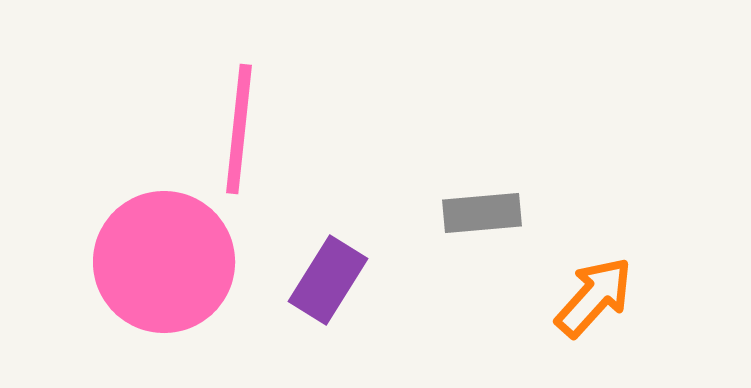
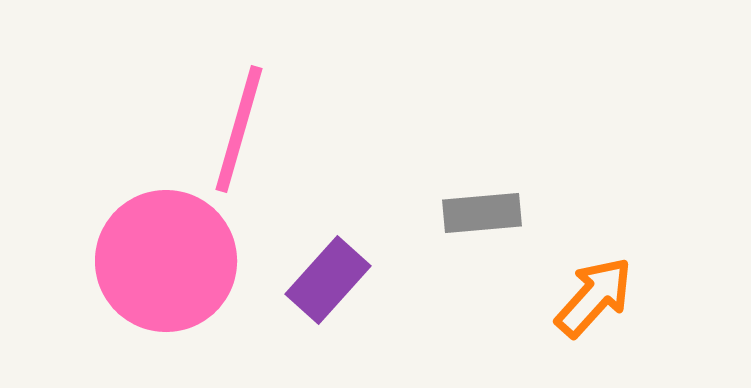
pink line: rotated 10 degrees clockwise
pink circle: moved 2 px right, 1 px up
purple rectangle: rotated 10 degrees clockwise
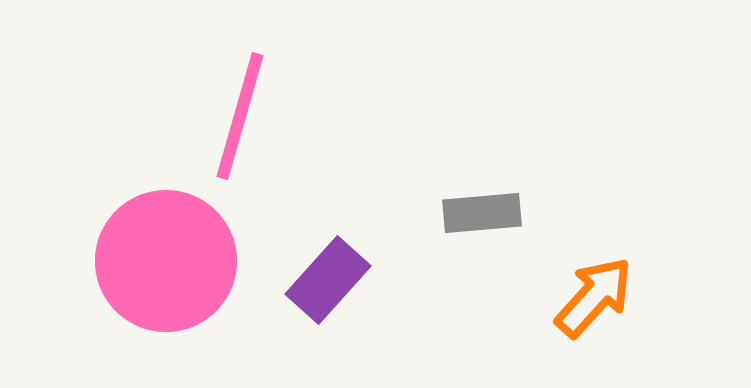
pink line: moved 1 px right, 13 px up
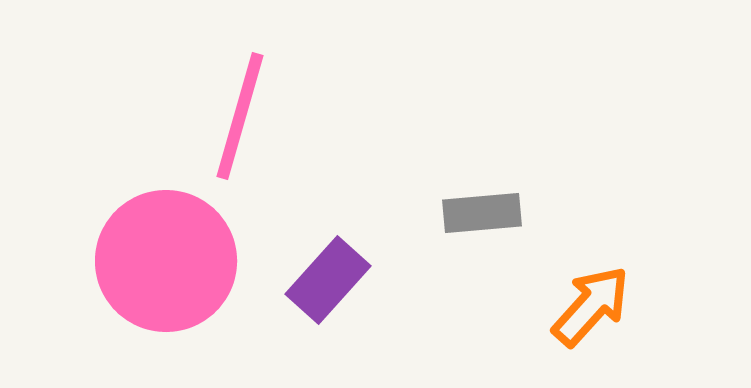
orange arrow: moved 3 px left, 9 px down
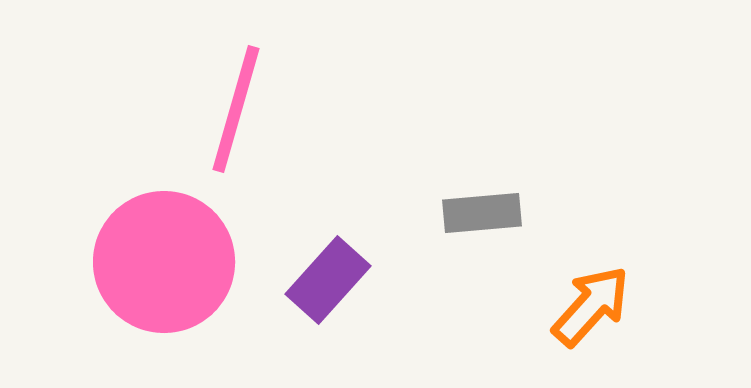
pink line: moved 4 px left, 7 px up
pink circle: moved 2 px left, 1 px down
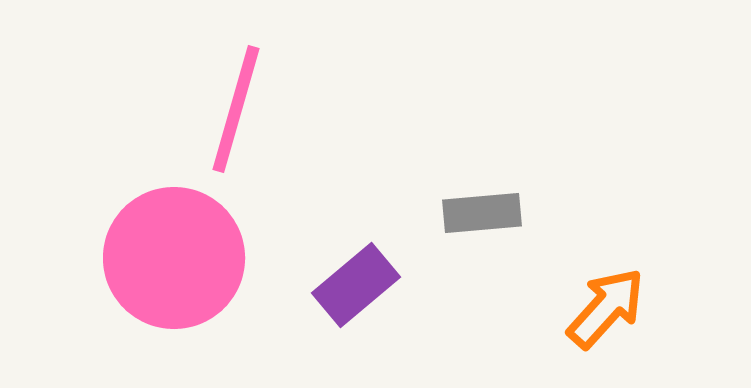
pink circle: moved 10 px right, 4 px up
purple rectangle: moved 28 px right, 5 px down; rotated 8 degrees clockwise
orange arrow: moved 15 px right, 2 px down
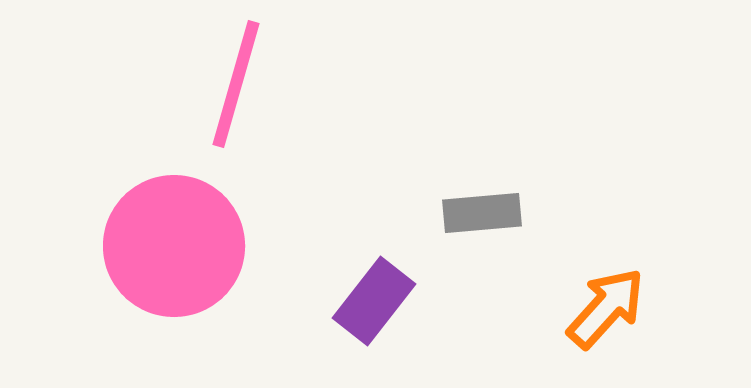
pink line: moved 25 px up
pink circle: moved 12 px up
purple rectangle: moved 18 px right, 16 px down; rotated 12 degrees counterclockwise
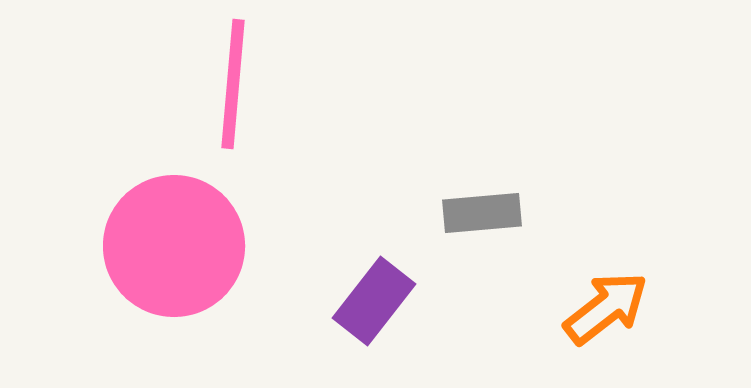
pink line: moved 3 px left; rotated 11 degrees counterclockwise
orange arrow: rotated 10 degrees clockwise
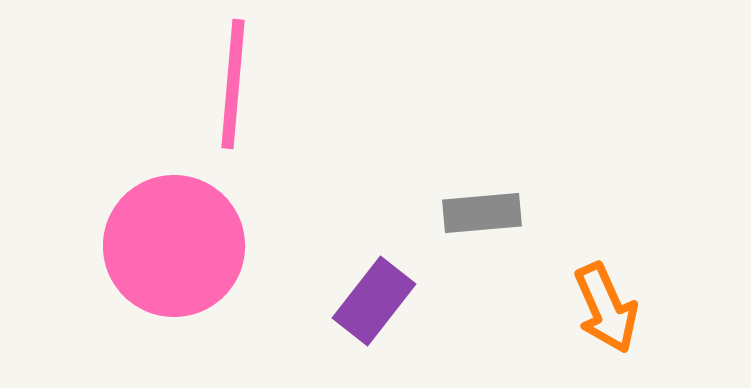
orange arrow: rotated 104 degrees clockwise
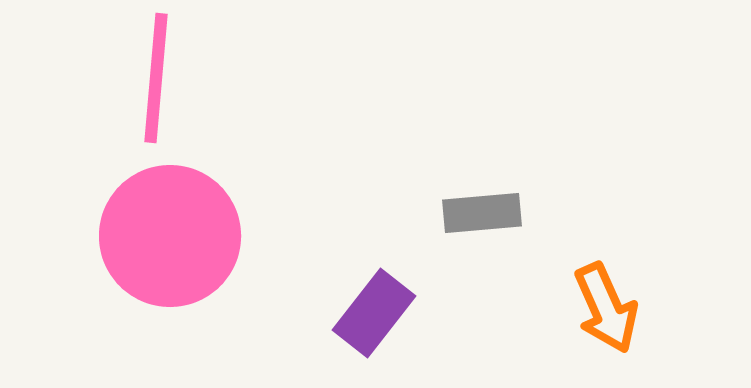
pink line: moved 77 px left, 6 px up
pink circle: moved 4 px left, 10 px up
purple rectangle: moved 12 px down
